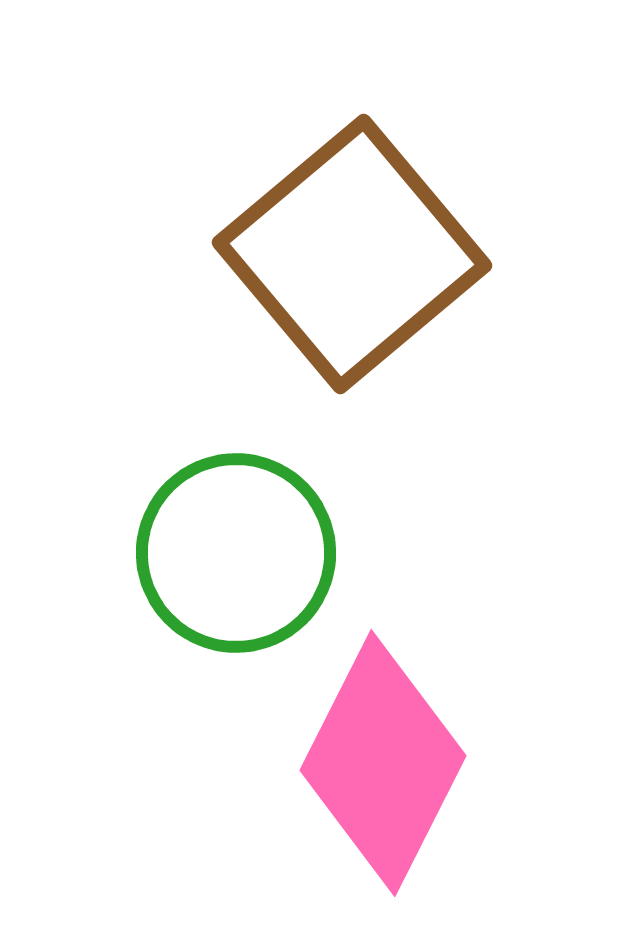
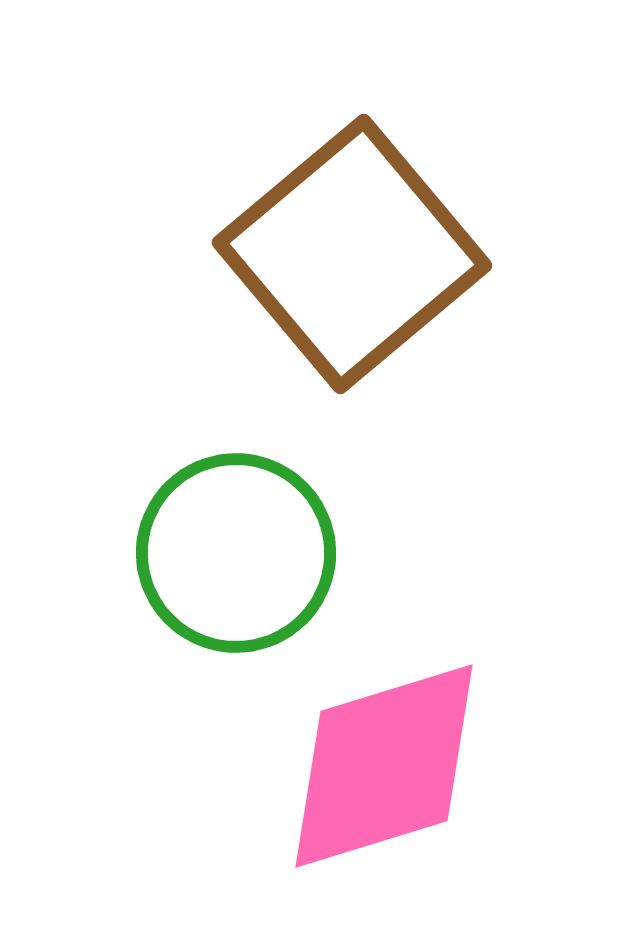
pink diamond: moved 1 px right, 3 px down; rotated 46 degrees clockwise
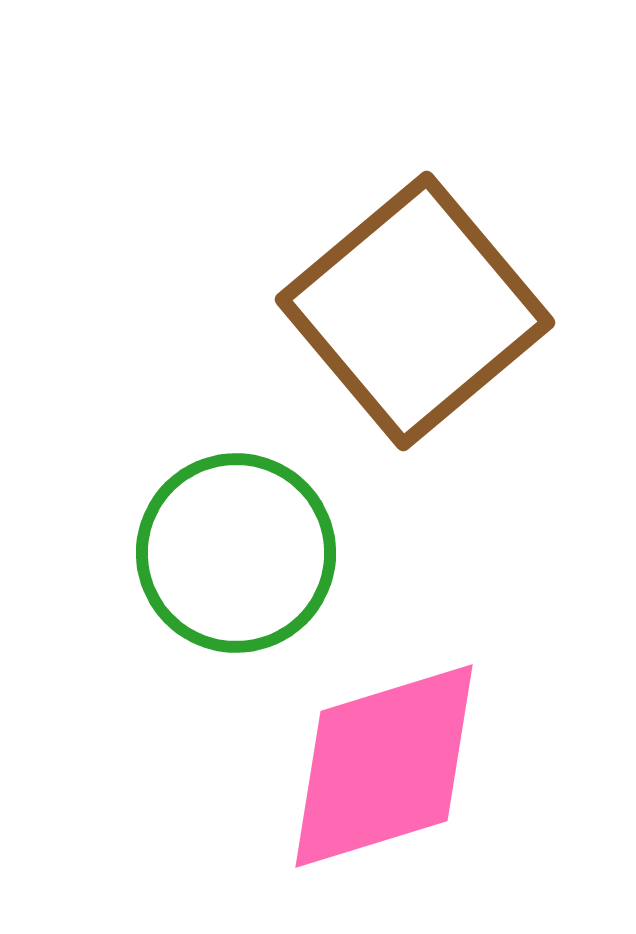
brown square: moved 63 px right, 57 px down
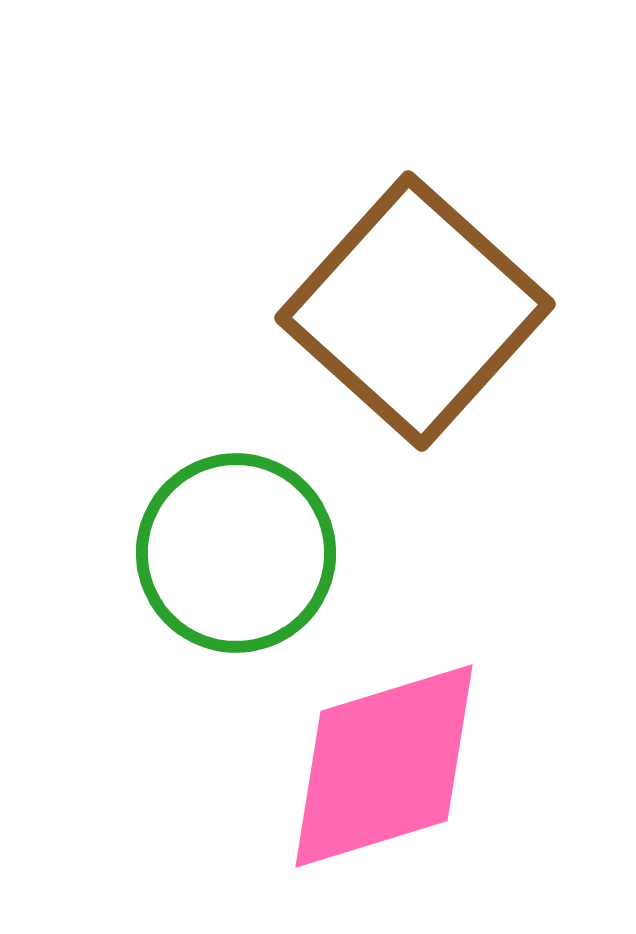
brown square: rotated 8 degrees counterclockwise
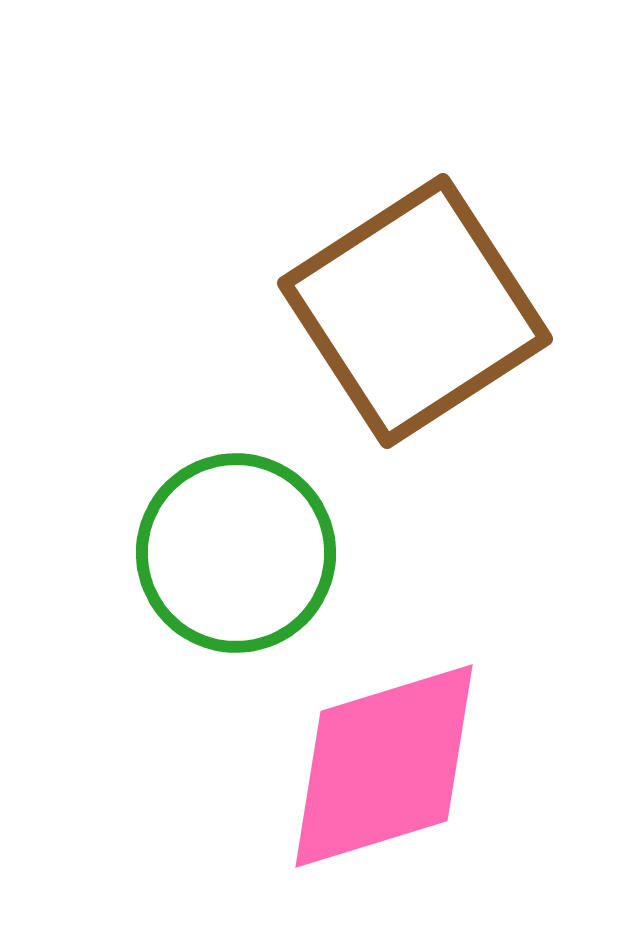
brown square: rotated 15 degrees clockwise
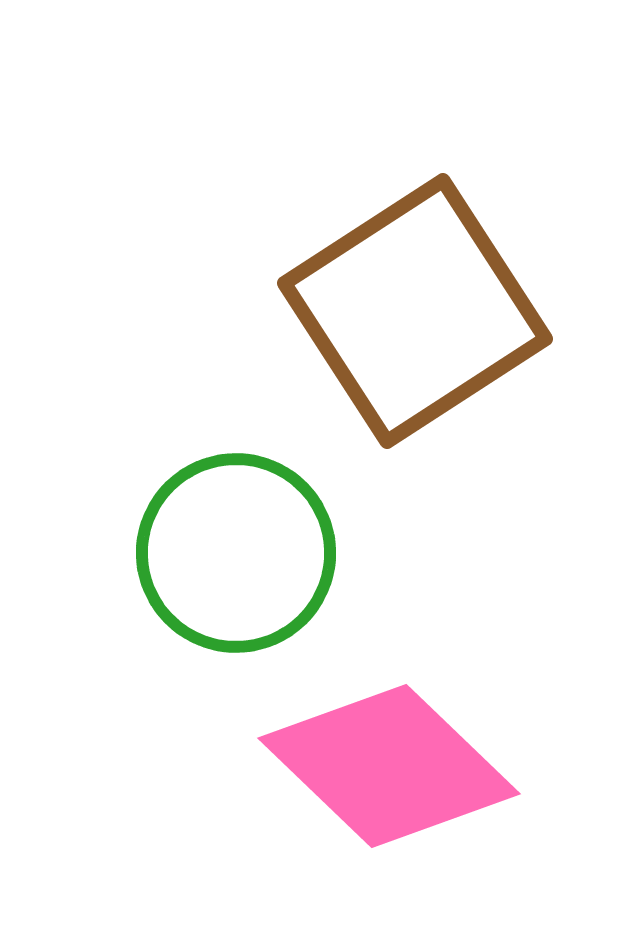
pink diamond: moved 5 px right; rotated 61 degrees clockwise
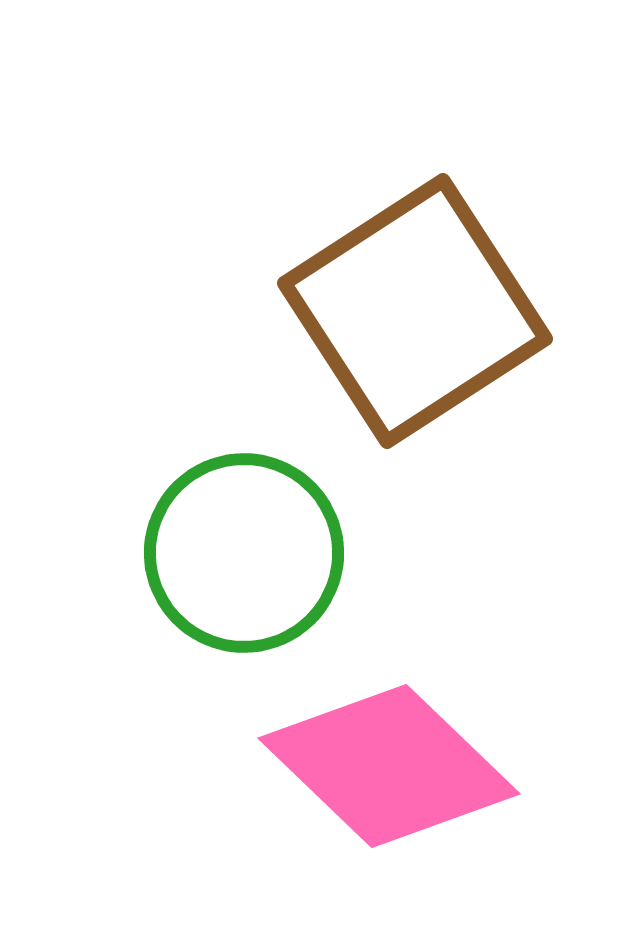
green circle: moved 8 px right
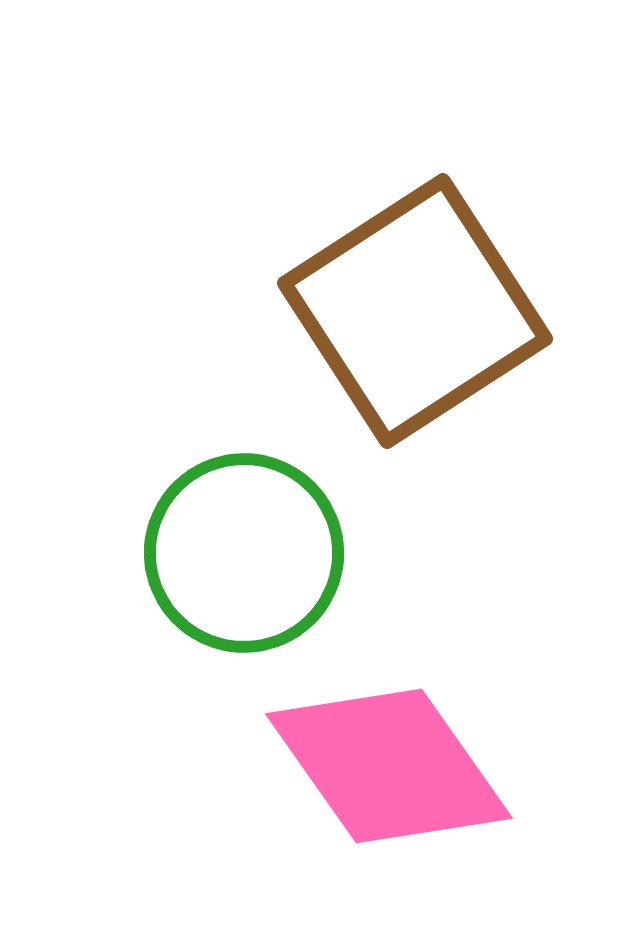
pink diamond: rotated 11 degrees clockwise
